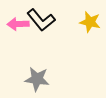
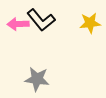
yellow star: moved 1 px down; rotated 20 degrees counterclockwise
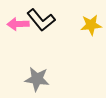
yellow star: moved 1 px right, 2 px down
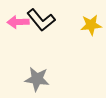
pink arrow: moved 2 px up
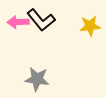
yellow star: moved 1 px left, 1 px down
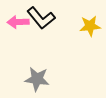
black L-shape: moved 2 px up
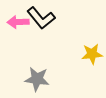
yellow star: moved 2 px right, 28 px down
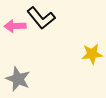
pink arrow: moved 3 px left, 4 px down
gray star: moved 19 px left; rotated 15 degrees clockwise
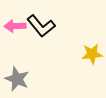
black L-shape: moved 8 px down
gray star: moved 1 px left
